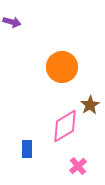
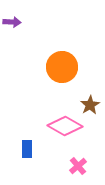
purple arrow: rotated 12 degrees counterclockwise
pink diamond: rotated 60 degrees clockwise
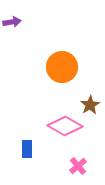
purple arrow: rotated 12 degrees counterclockwise
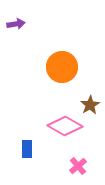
purple arrow: moved 4 px right, 2 px down
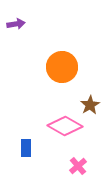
blue rectangle: moved 1 px left, 1 px up
